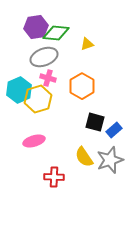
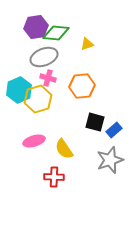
orange hexagon: rotated 25 degrees clockwise
yellow semicircle: moved 20 px left, 8 px up
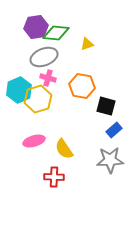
orange hexagon: rotated 15 degrees clockwise
black square: moved 11 px right, 16 px up
gray star: rotated 16 degrees clockwise
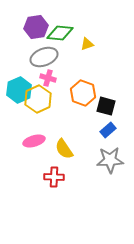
green diamond: moved 4 px right
orange hexagon: moved 1 px right, 7 px down; rotated 10 degrees clockwise
yellow hexagon: rotated 8 degrees counterclockwise
blue rectangle: moved 6 px left
